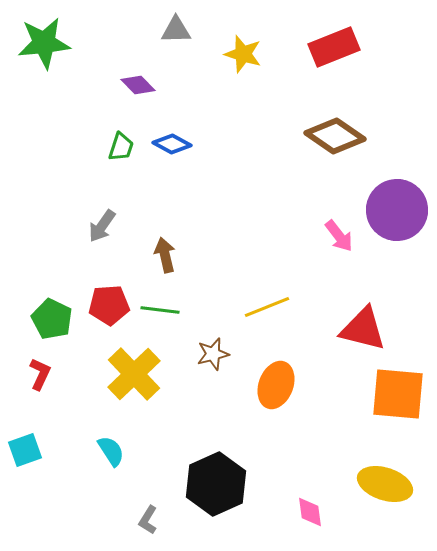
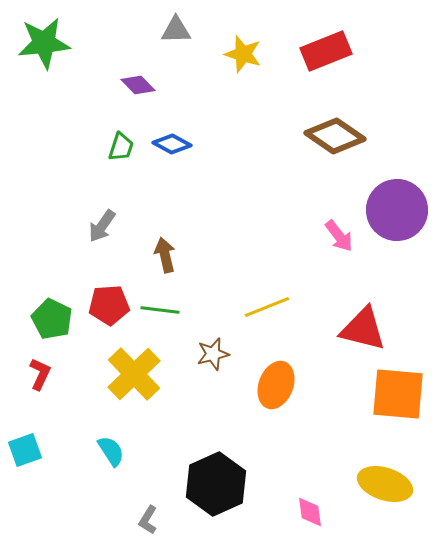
red rectangle: moved 8 px left, 4 px down
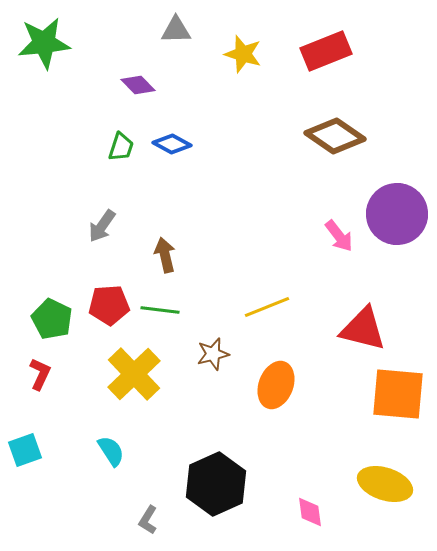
purple circle: moved 4 px down
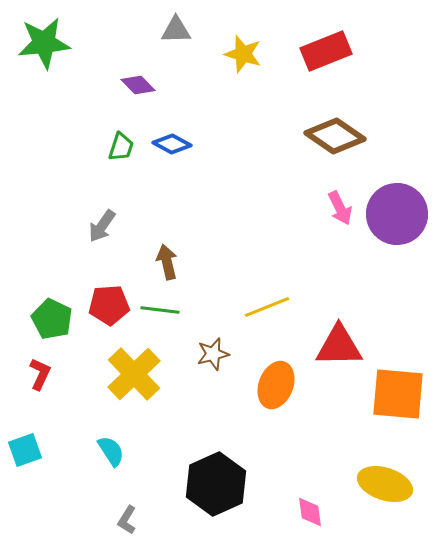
pink arrow: moved 1 px right, 28 px up; rotated 12 degrees clockwise
brown arrow: moved 2 px right, 7 px down
red triangle: moved 24 px left, 17 px down; rotated 15 degrees counterclockwise
gray L-shape: moved 21 px left
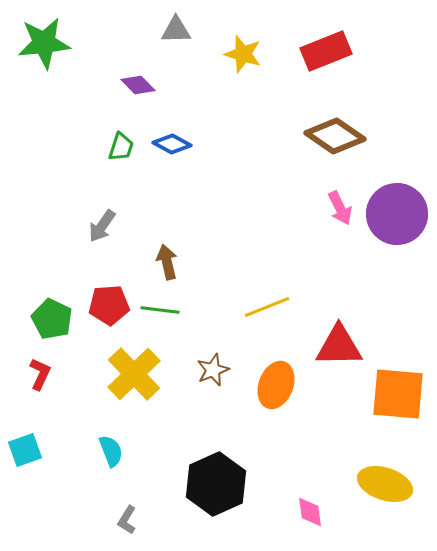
brown star: moved 16 px down; rotated 8 degrees counterclockwise
cyan semicircle: rotated 12 degrees clockwise
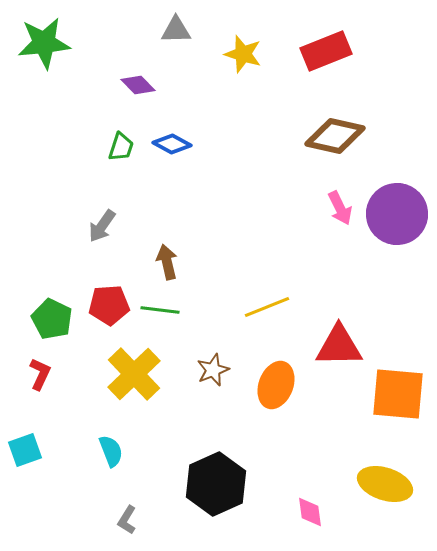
brown diamond: rotated 22 degrees counterclockwise
